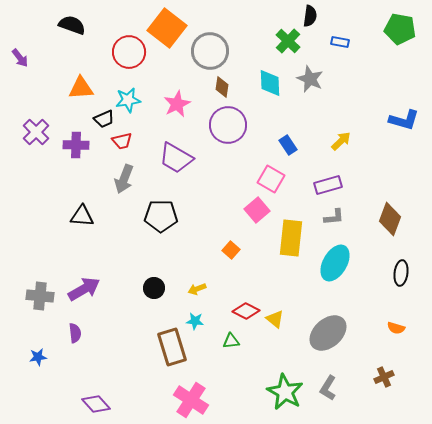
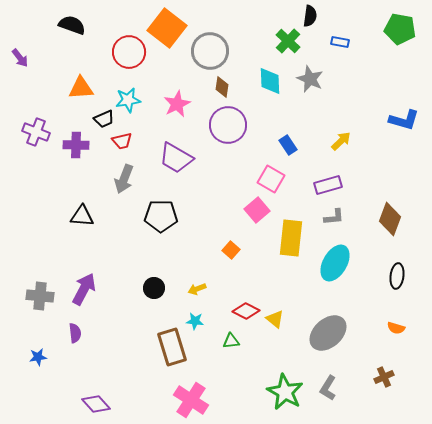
cyan diamond at (270, 83): moved 2 px up
purple cross at (36, 132): rotated 24 degrees counterclockwise
black ellipse at (401, 273): moved 4 px left, 3 px down
purple arrow at (84, 289): rotated 32 degrees counterclockwise
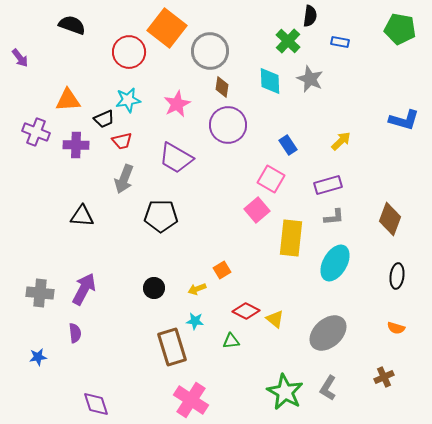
orange triangle at (81, 88): moved 13 px left, 12 px down
orange square at (231, 250): moved 9 px left, 20 px down; rotated 18 degrees clockwise
gray cross at (40, 296): moved 3 px up
purple diamond at (96, 404): rotated 24 degrees clockwise
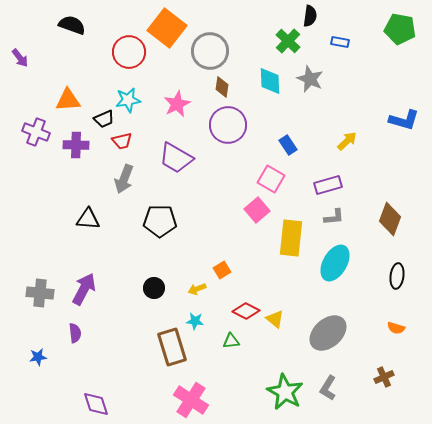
yellow arrow at (341, 141): moved 6 px right
black triangle at (82, 216): moved 6 px right, 3 px down
black pentagon at (161, 216): moved 1 px left, 5 px down
